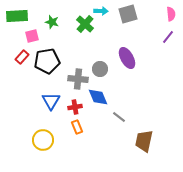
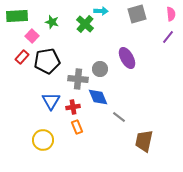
gray square: moved 9 px right
pink square: rotated 32 degrees counterclockwise
red cross: moved 2 px left
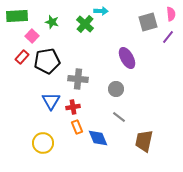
gray square: moved 11 px right, 8 px down
gray circle: moved 16 px right, 20 px down
blue diamond: moved 41 px down
yellow circle: moved 3 px down
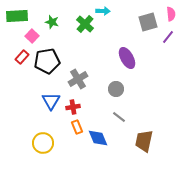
cyan arrow: moved 2 px right
gray cross: rotated 36 degrees counterclockwise
